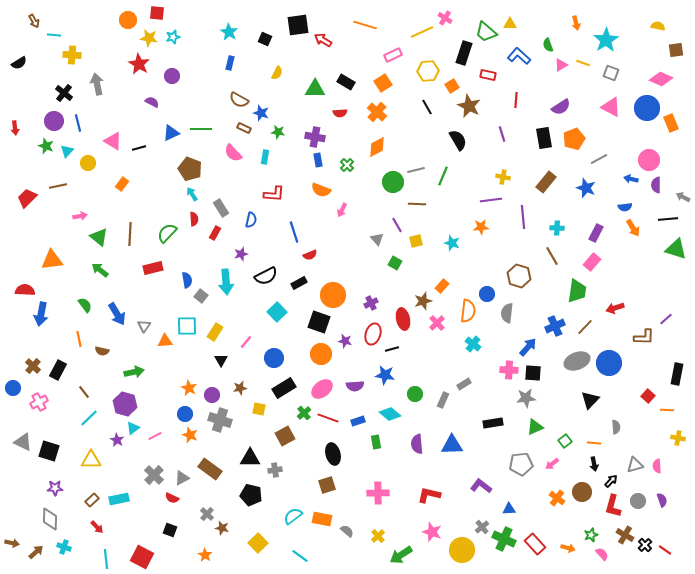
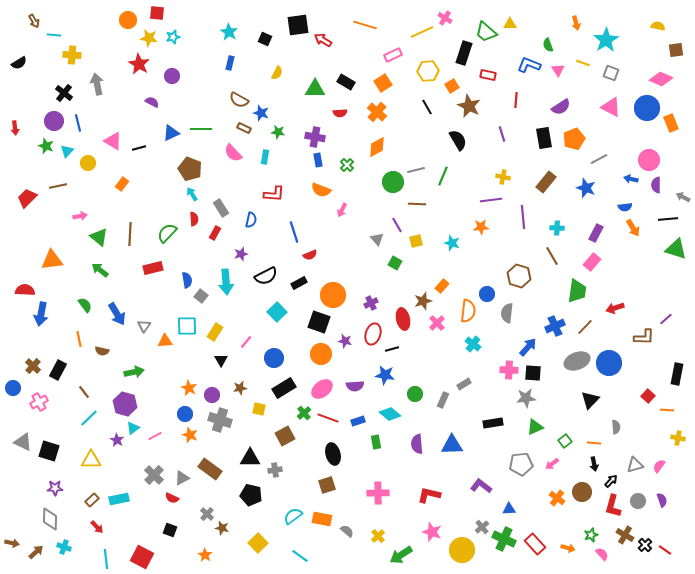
blue L-shape at (519, 56): moved 10 px right, 9 px down; rotated 20 degrees counterclockwise
pink triangle at (561, 65): moved 3 px left, 5 px down; rotated 32 degrees counterclockwise
pink semicircle at (657, 466): moved 2 px right; rotated 40 degrees clockwise
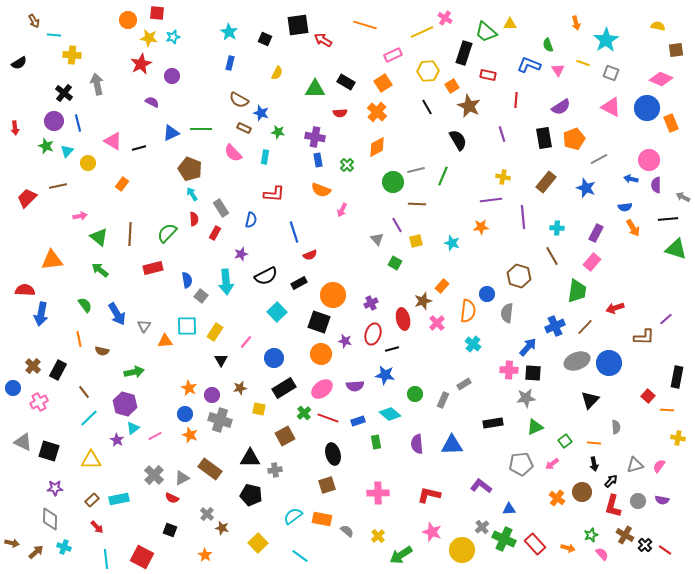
red star at (139, 64): moved 2 px right; rotated 15 degrees clockwise
black rectangle at (677, 374): moved 3 px down
purple semicircle at (662, 500): rotated 120 degrees clockwise
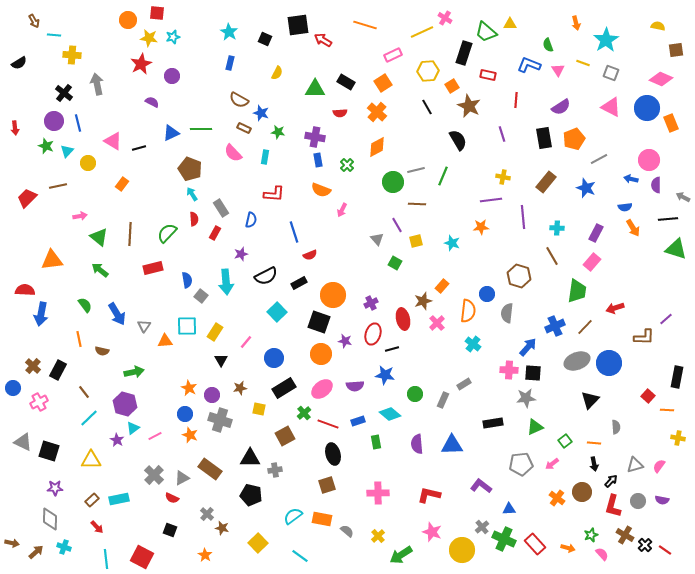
red line at (328, 418): moved 6 px down
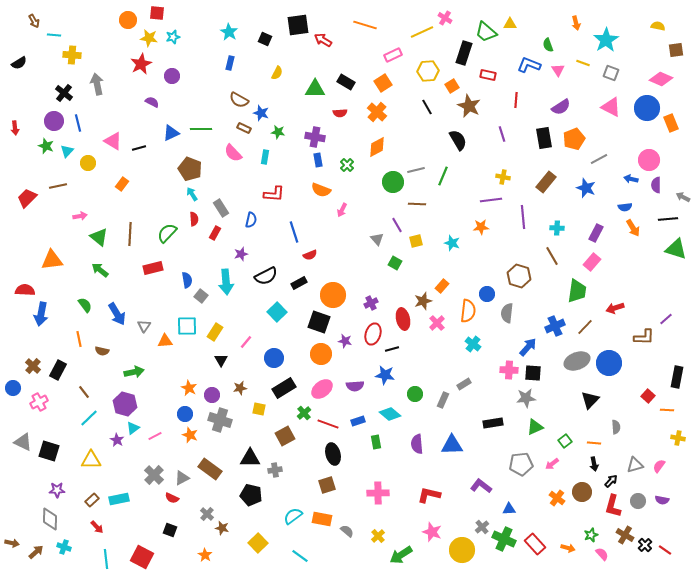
purple star at (55, 488): moved 2 px right, 2 px down
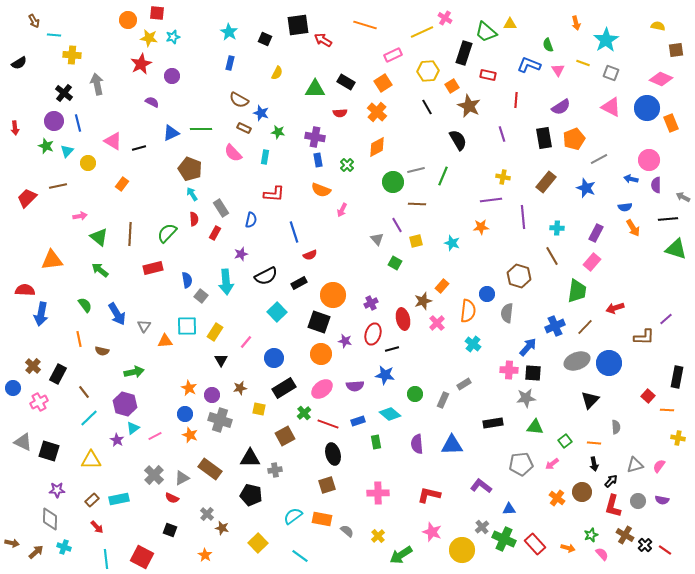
black rectangle at (58, 370): moved 4 px down
green triangle at (535, 427): rotated 30 degrees clockwise
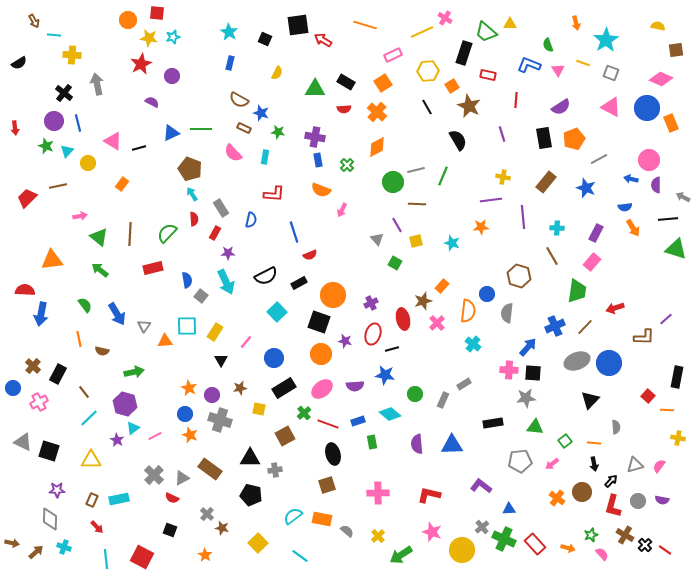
red semicircle at (340, 113): moved 4 px right, 4 px up
purple star at (241, 254): moved 13 px left, 1 px up; rotated 16 degrees clockwise
cyan arrow at (226, 282): rotated 20 degrees counterclockwise
green rectangle at (376, 442): moved 4 px left
gray pentagon at (521, 464): moved 1 px left, 3 px up
brown rectangle at (92, 500): rotated 24 degrees counterclockwise
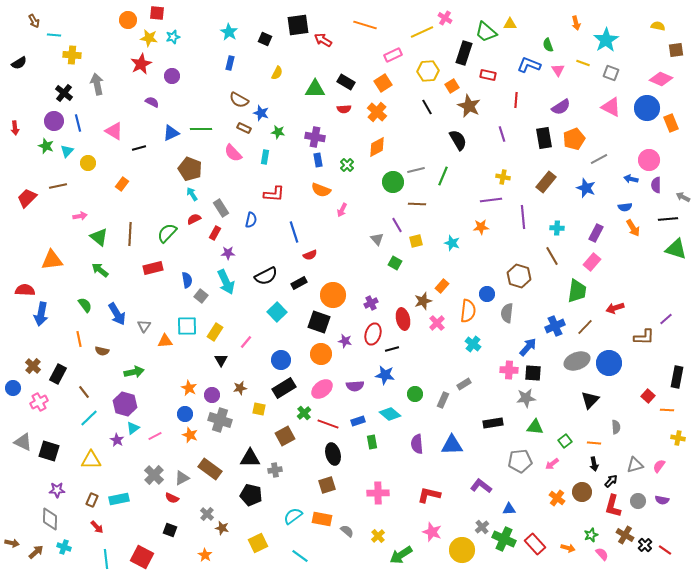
pink triangle at (113, 141): moved 1 px right, 10 px up
red semicircle at (194, 219): rotated 112 degrees counterclockwise
blue circle at (274, 358): moved 7 px right, 2 px down
yellow square at (258, 543): rotated 18 degrees clockwise
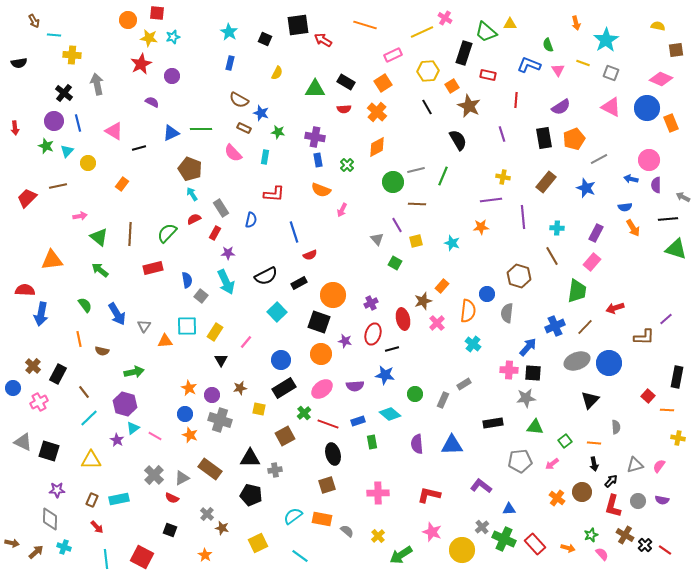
black semicircle at (19, 63): rotated 21 degrees clockwise
pink line at (155, 436): rotated 56 degrees clockwise
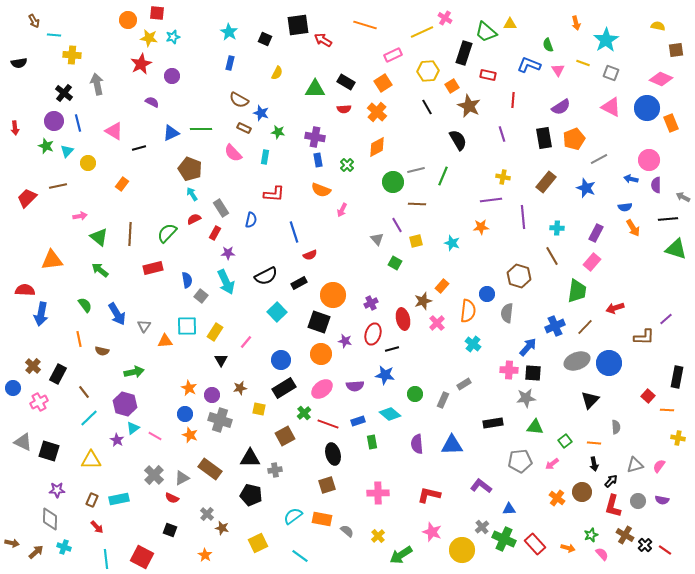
red line at (516, 100): moved 3 px left
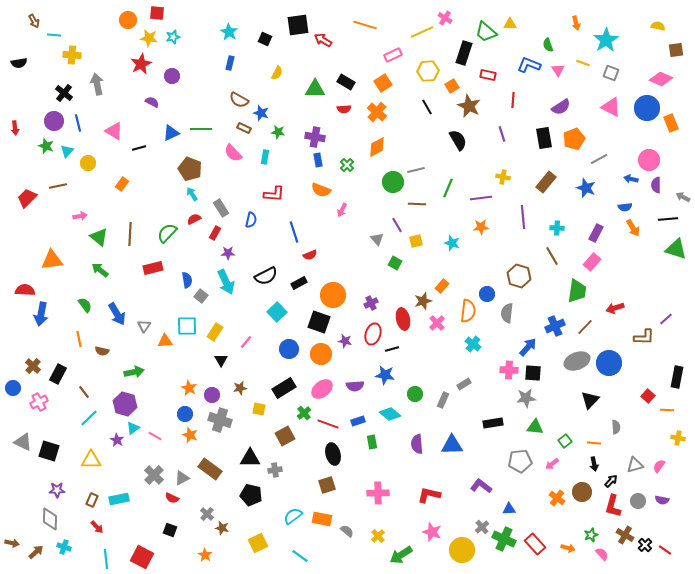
green line at (443, 176): moved 5 px right, 12 px down
purple line at (491, 200): moved 10 px left, 2 px up
blue circle at (281, 360): moved 8 px right, 11 px up
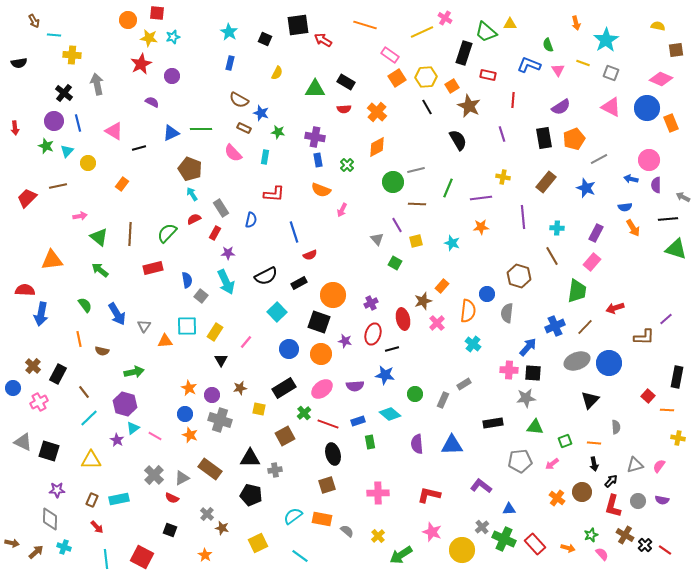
pink rectangle at (393, 55): moved 3 px left; rotated 60 degrees clockwise
yellow hexagon at (428, 71): moved 2 px left, 6 px down
orange square at (383, 83): moved 14 px right, 5 px up
green square at (565, 441): rotated 16 degrees clockwise
green rectangle at (372, 442): moved 2 px left
